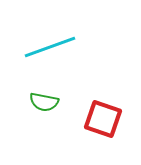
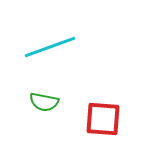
red square: rotated 15 degrees counterclockwise
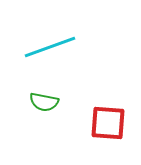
red square: moved 5 px right, 4 px down
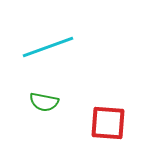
cyan line: moved 2 px left
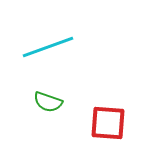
green semicircle: moved 4 px right; rotated 8 degrees clockwise
